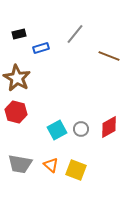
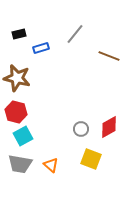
brown star: rotated 16 degrees counterclockwise
cyan square: moved 34 px left, 6 px down
yellow square: moved 15 px right, 11 px up
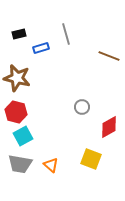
gray line: moved 9 px left; rotated 55 degrees counterclockwise
gray circle: moved 1 px right, 22 px up
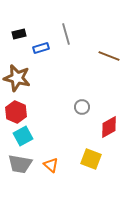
red hexagon: rotated 10 degrees clockwise
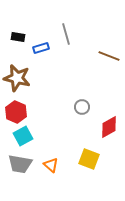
black rectangle: moved 1 px left, 3 px down; rotated 24 degrees clockwise
yellow square: moved 2 px left
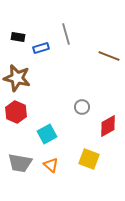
red diamond: moved 1 px left, 1 px up
cyan square: moved 24 px right, 2 px up
gray trapezoid: moved 1 px up
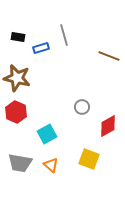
gray line: moved 2 px left, 1 px down
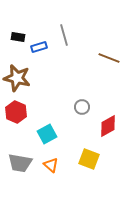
blue rectangle: moved 2 px left, 1 px up
brown line: moved 2 px down
